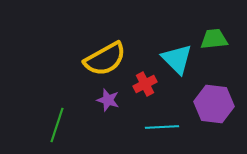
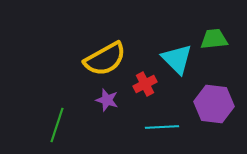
purple star: moved 1 px left
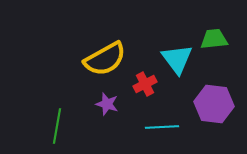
cyan triangle: rotated 8 degrees clockwise
purple star: moved 4 px down
green line: moved 1 px down; rotated 8 degrees counterclockwise
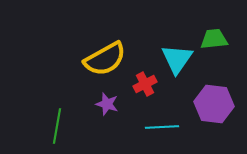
cyan triangle: rotated 12 degrees clockwise
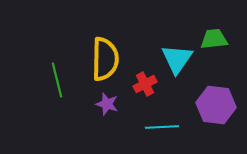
yellow semicircle: rotated 60 degrees counterclockwise
purple hexagon: moved 2 px right, 1 px down
green line: moved 46 px up; rotated 24 degrees counterclockwise
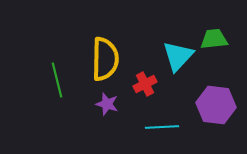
cyan triangle: moved 1 px right, 3 px up; rotated 8 degrees clockwise
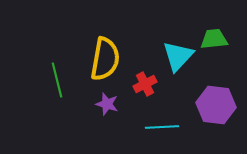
yellow semicircle: rotated 9 degrees clockwise
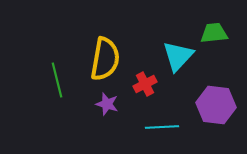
green trapezoid: moved 6 px up
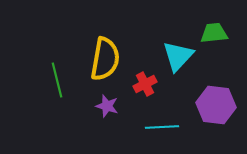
purple star: moved 2 px down
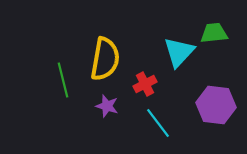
cyan triangle: moved 1 px right, 4 px up
green line: moved 6 px right
cyan line: moved 4 px left, 4 px up; rotated 56 degrees clockwise
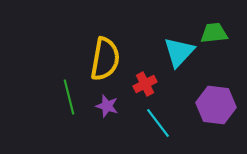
green line: moved 6 px right, 17 px down
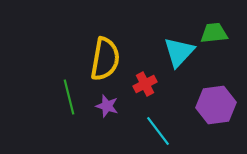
purple hexagon: rotated 15 degrees counterclockwise
cyan line: moved 8 px down
